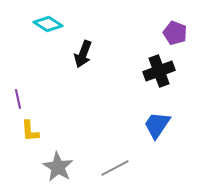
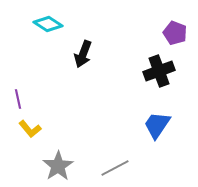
yellow L-shape: moved 2 px up; rotated 35 degrees counterclockwise
gray star: moved 1 px up; rotated 8 degrees clockwise
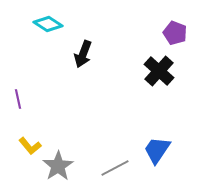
black cross: rotated 28 degrees counterclockwise
blue trapezoid: moved 25 px down
yellow L-shape: moved 17 px down
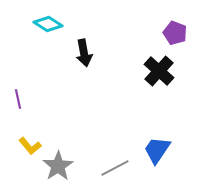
black arrow: moved 1 px right, 1 px up; rotated 32 degrees counterclockwise
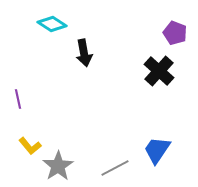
cyan diamond: moved 4 px right
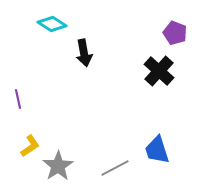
yellow L-shape: rotated 85 degrees counterclockwise
blue trapezoid: rotated 52 degrees counterclockwise
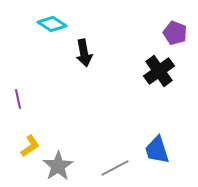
black cross: rotated 12 degrees clockwise
